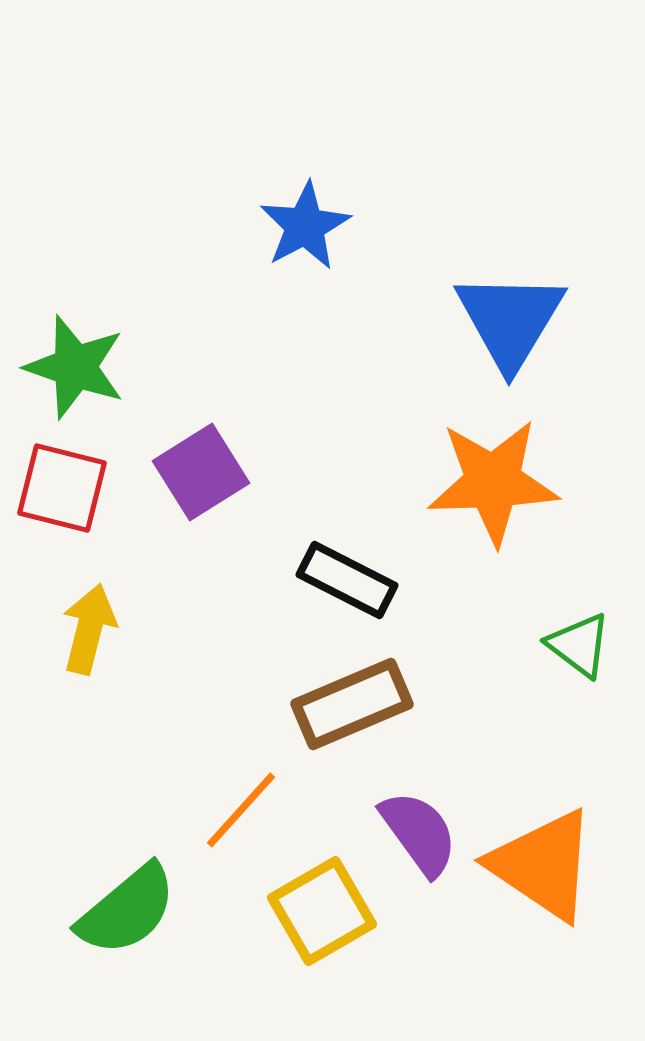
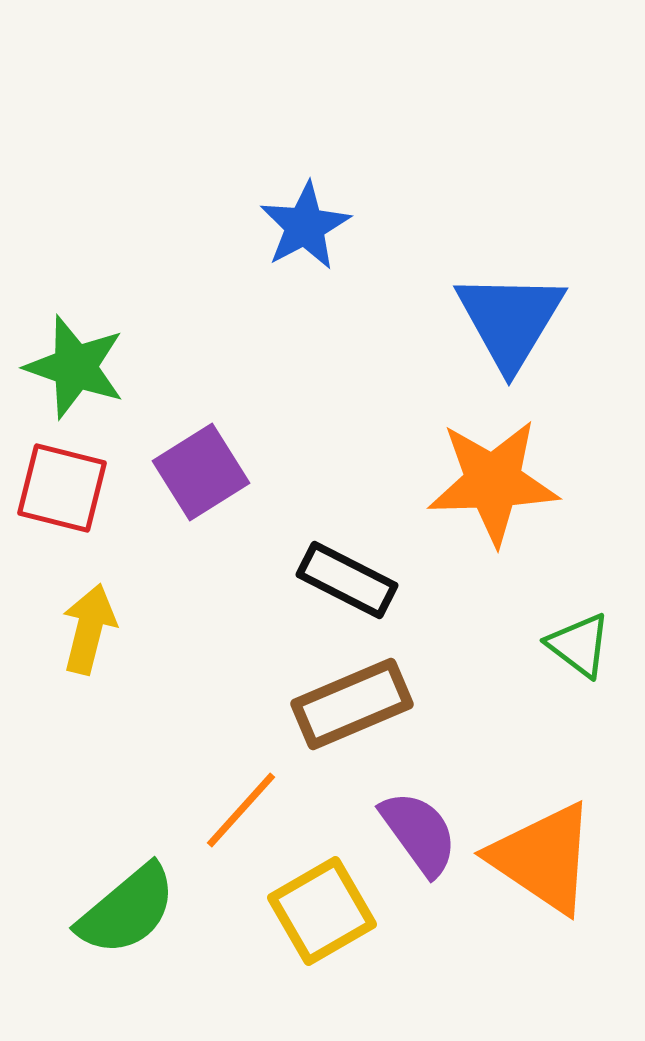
orange triangle: moved 7 px up
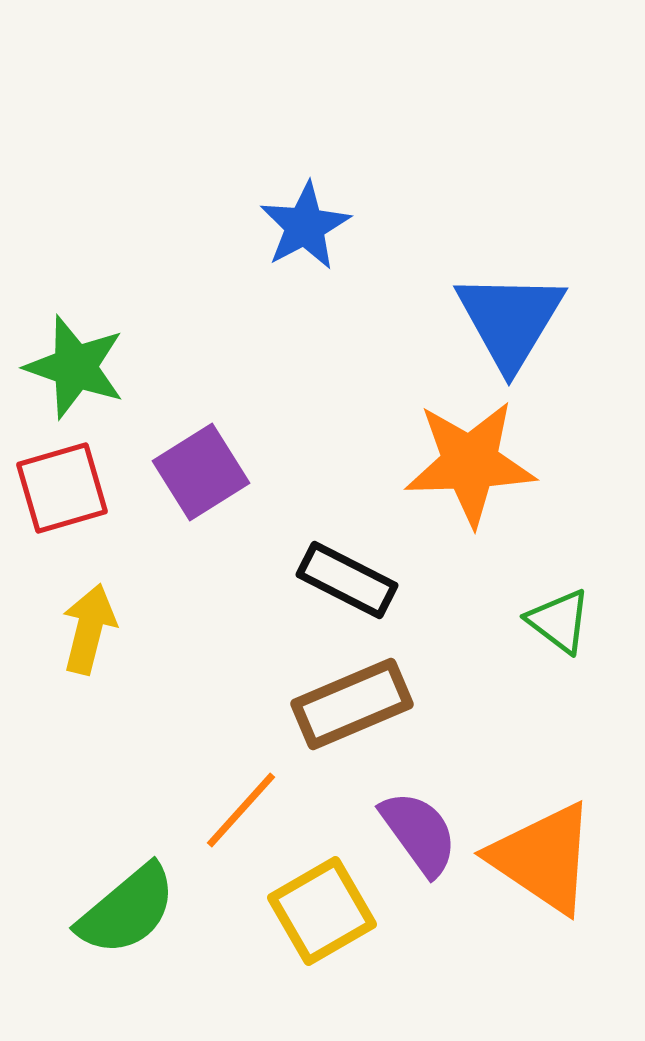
orange star: moved 23 px left, 19 px up
red square: rotated 30 degrees counterclockwise
green triangle: moved 20 px left, 24 px up
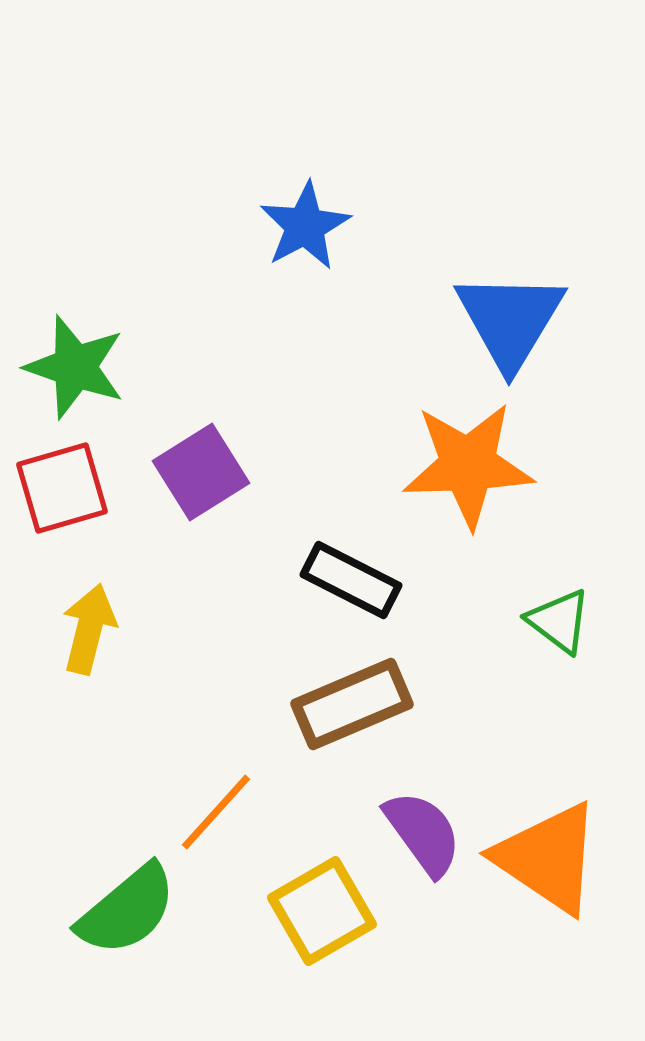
orange star: moved 2 px left, 2 px down
black rectangle: moved 4 px right
orange line: moved 25 px left, 2 px down
purple semicircle: moved 4 px right
orange triangle: moved 5 px right
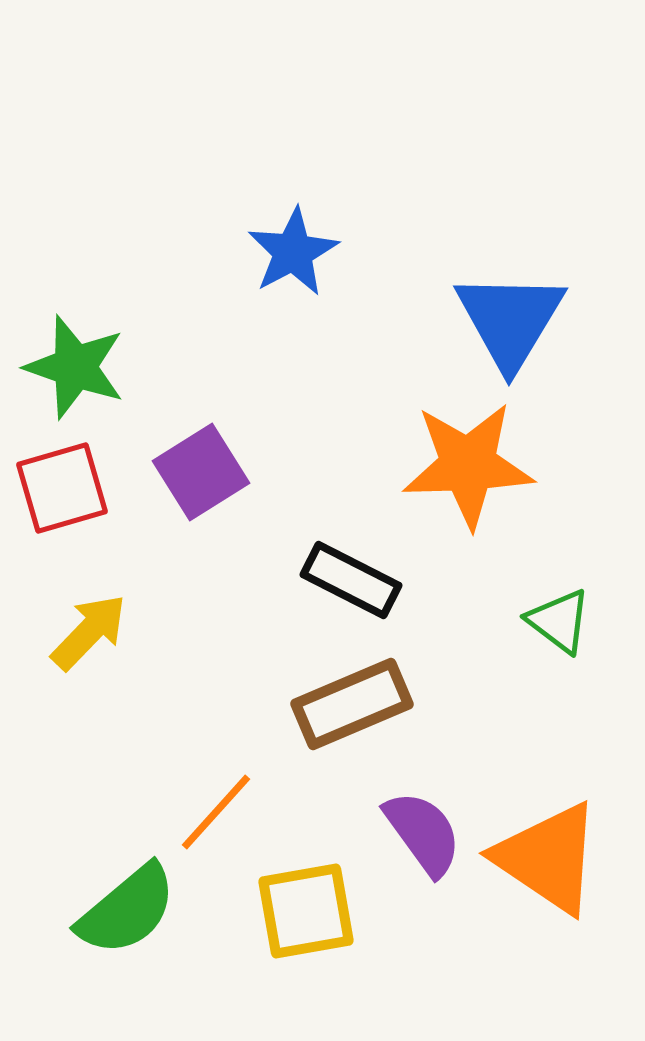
blue star: moved 12 px left, 26 px down
yellow arrow: moved 3 px down; rotated 30 degrees clockwise
yellow square: moved 16 px left; rotated 20 degrees clockwise
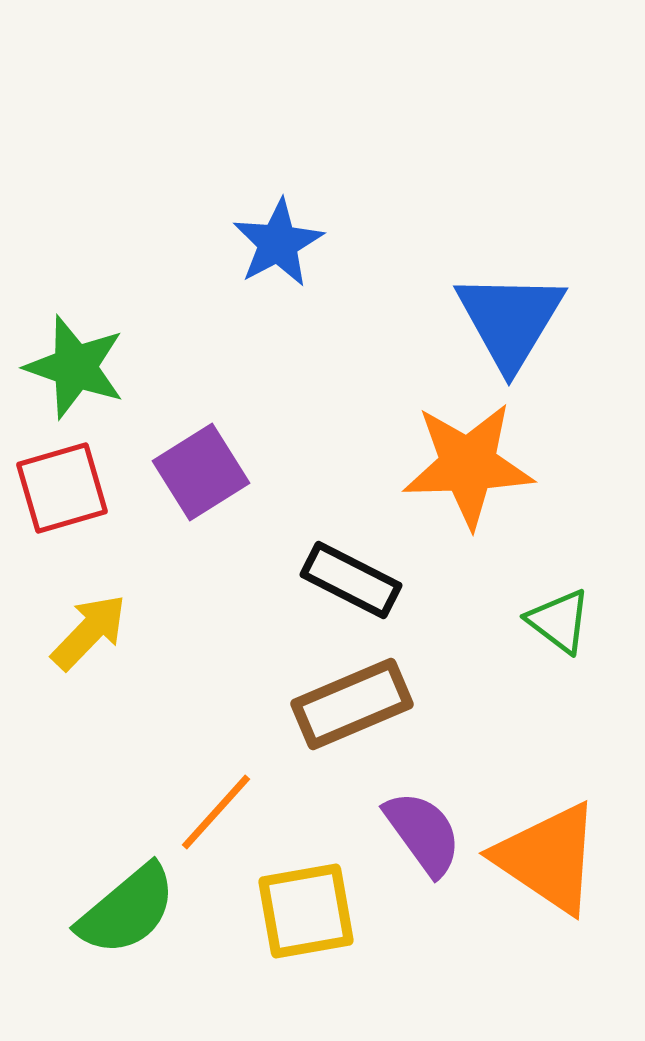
blue star: moved 15 px left, 9 px up
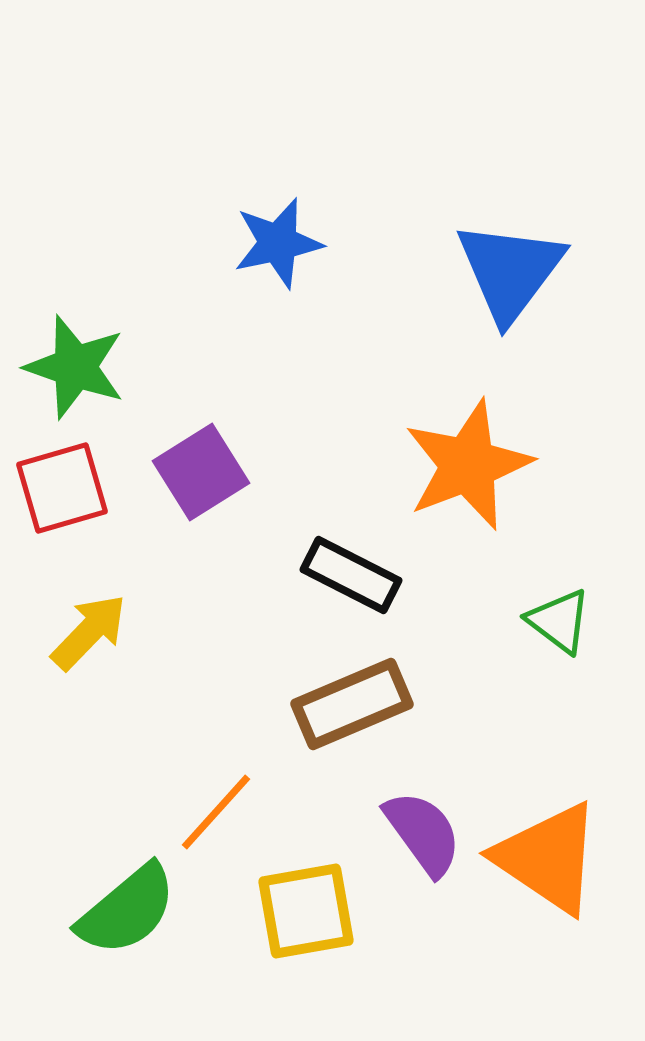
blue star: rotated 16 degrees clockwise
blue triangle: moved 49 px up; rotated 6 degrees clockwise
orange star: rotated 19 degrees counterclockwise
black rectangle: moved 5 px up
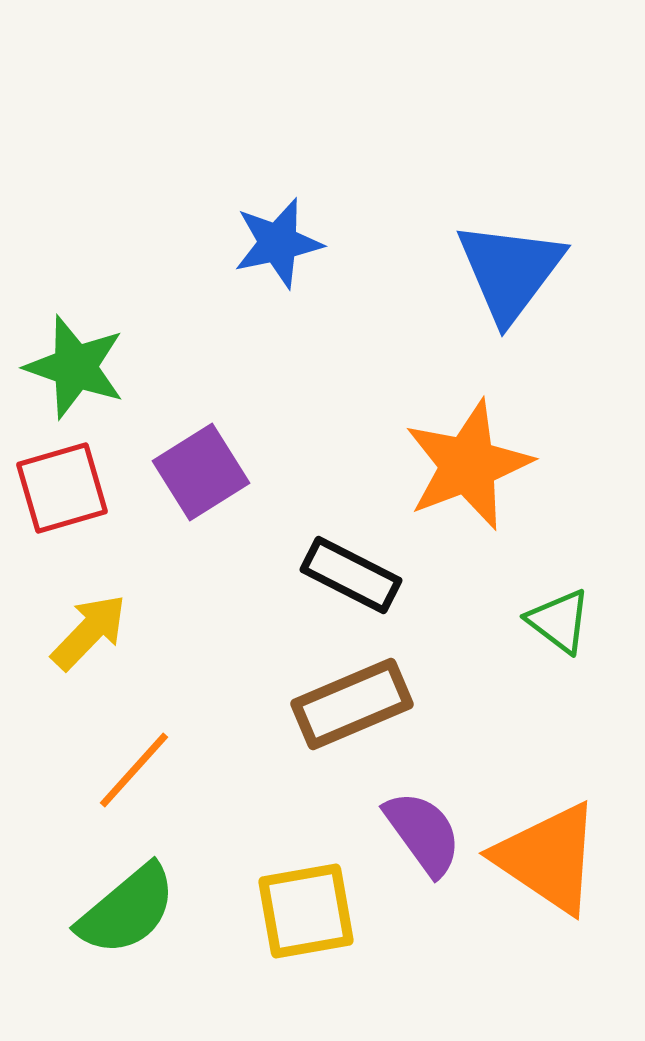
orange line: moved 82 px left, 42 px up
